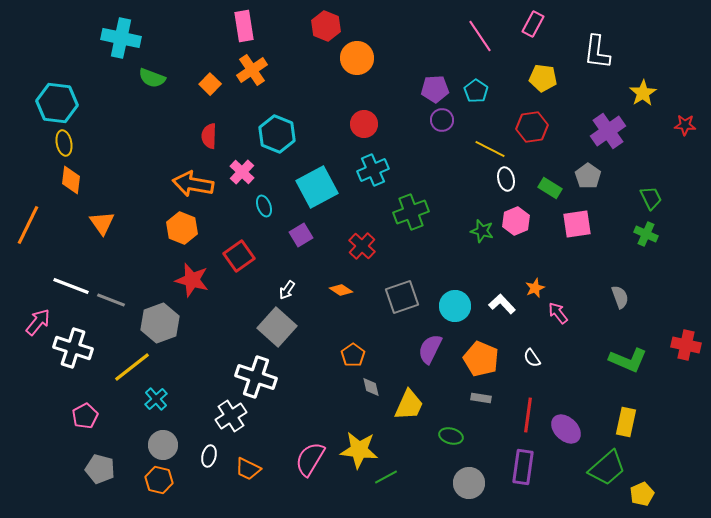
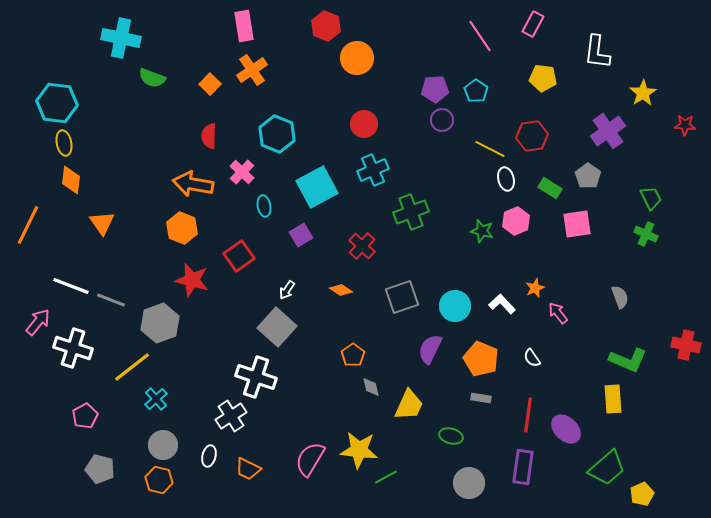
red hexagon at (532, 127): moved 9 px down
cyan ellipse at (264, 206): rotated 10 degrees clockwise
yellow rectangle at (626, 422): moved 13 px left, 23 px up; rotated 16 degrees counterclockwise
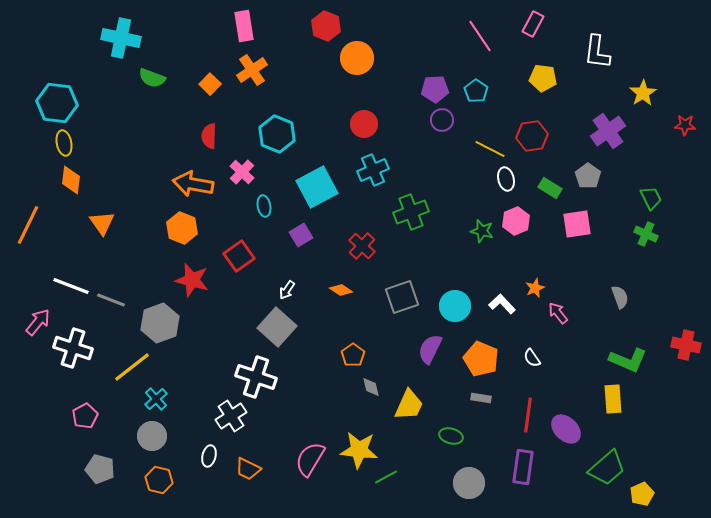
gray circle at (163, 445): moved 11 px left, 9 px up
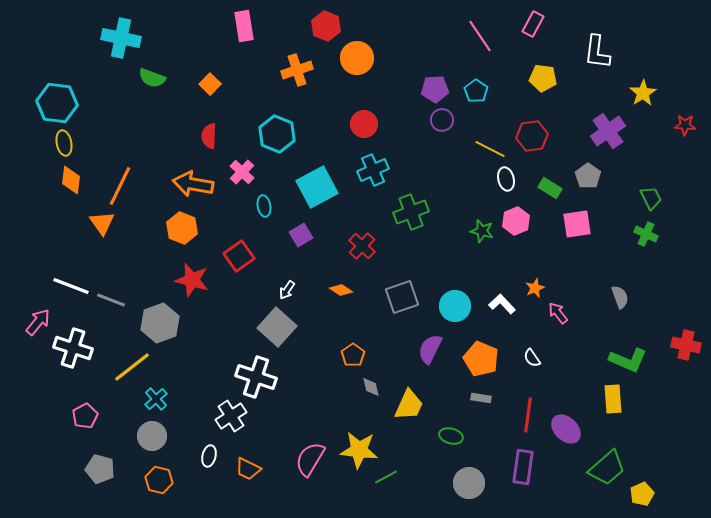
orange cross at (252, 70): moved 45 px right; rotated 16 degrees clockwise
orange line at (28, 225): moved 92 px right, 39 px up
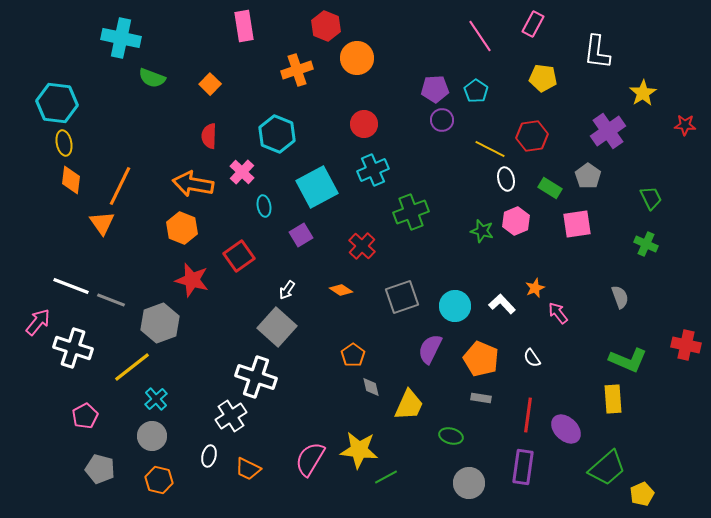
green cross at (646, 234): moved 10 px down
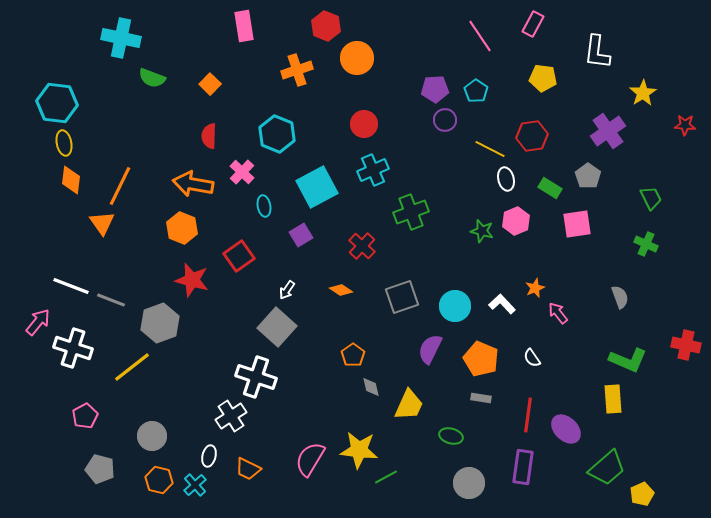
purple circle at (442, 120): moved 3 px right
cyan cross at (156, 399): moved 39 px right, 86 px down
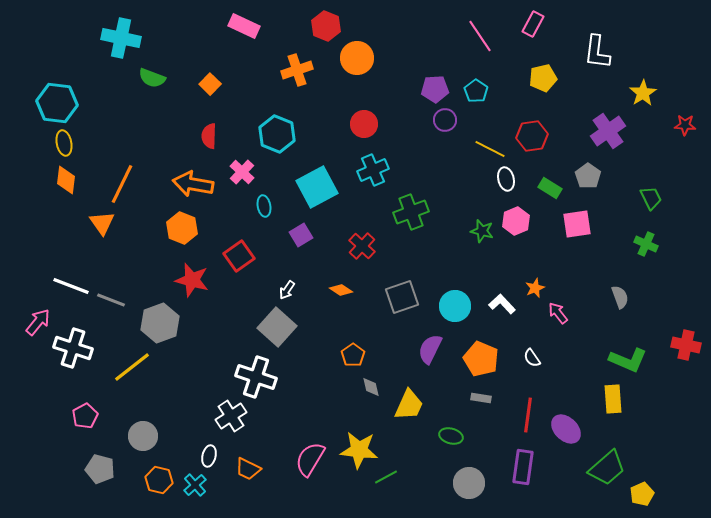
pink rectangle at (244, 26): rotated 56 degrees counterclockwise
yellow pentagon at (543, 78): rotated 20 degrees counterclockwise
orange diamond at (71, 180): moved 5 px left
orange line at (120, 186): moved 2 px right, 2 px up
gray circle at (152, 436): moved 9 px left
